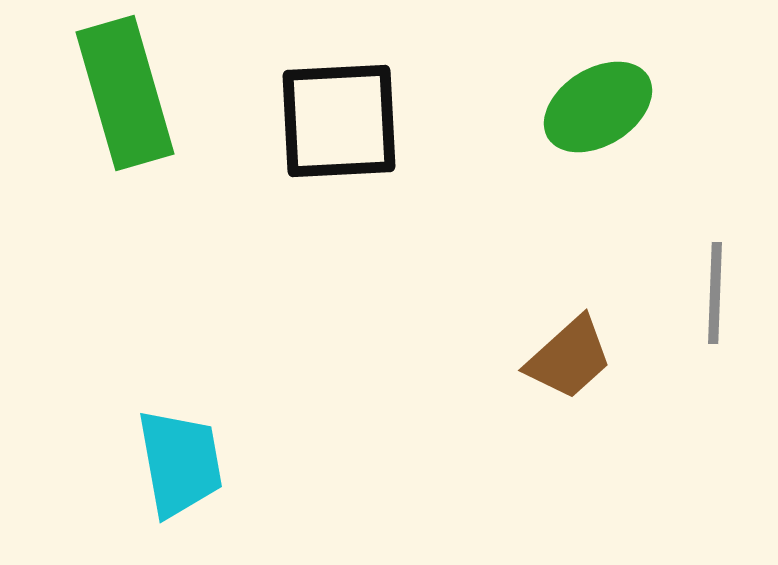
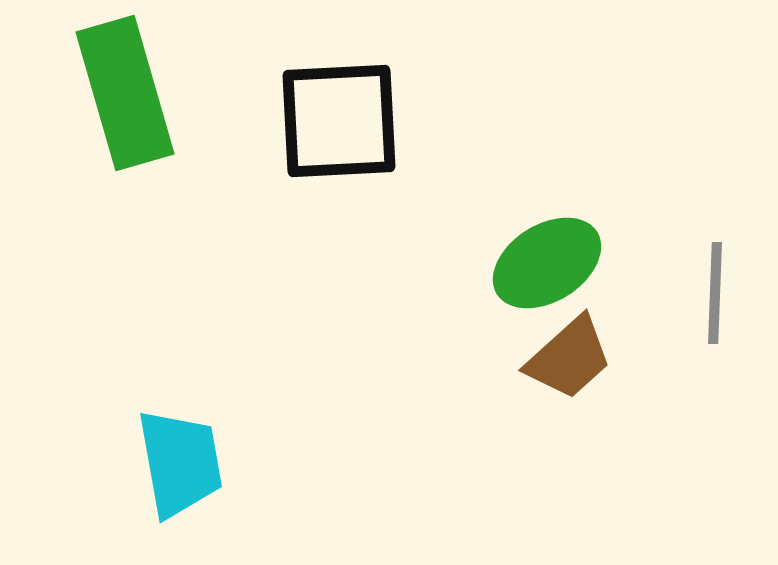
green ellipse: moved 51 px left, 156 px down
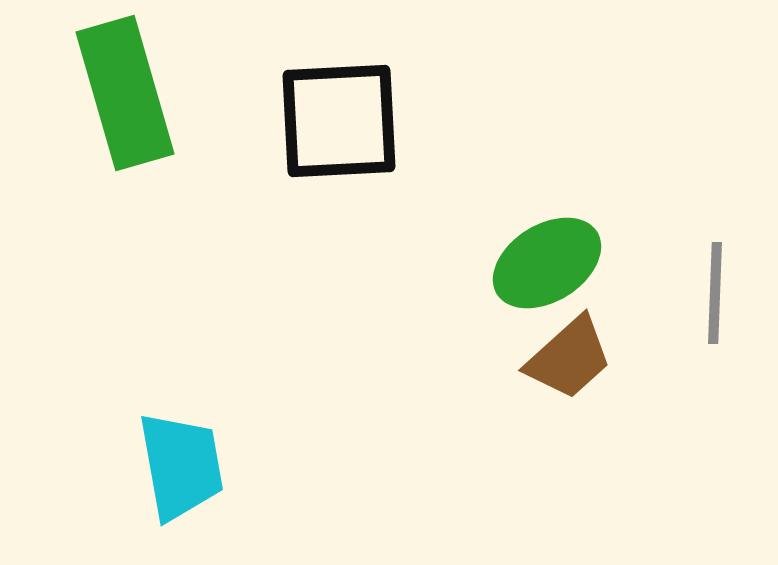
cyan trapezoid: moved 1 px right, 3 px down
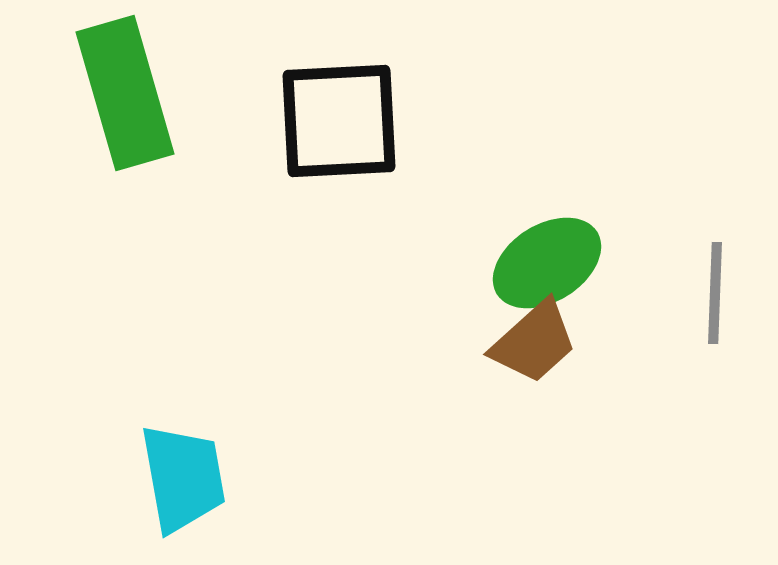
brown trapezoid: moved 35 px left, 16 px up
cyan trapezoid: moved 2 px right, 12 px down
